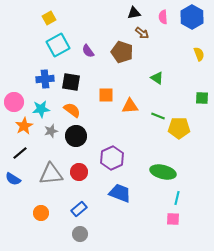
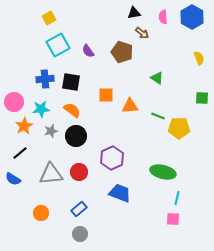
yellow semicircle: moved 4 px down
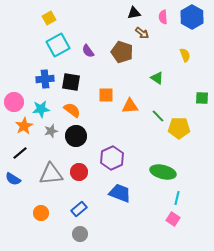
yellow semicircle: moved 14 px left, 3 px up
green line: rotated 24 degrees clockwise
pink square: rotated 32 degrees clockwise
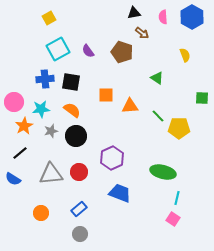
cyan square: moved 4 px down
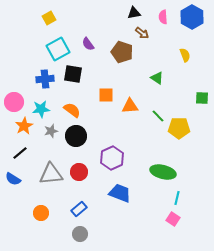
purple semicircle: moved 7 px up
black square: moved 2 px right, 8 px up
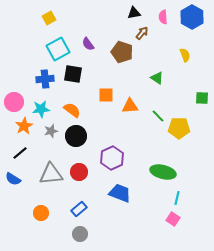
brown arrow: rotated 88 degrees counterclockwise
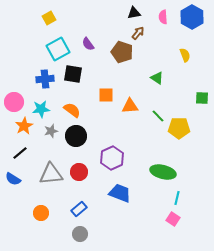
brown arrow: moved 4 px left
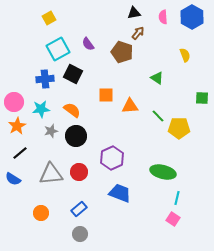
black square: rotated 18 degrees clockwise
orange star: moved 7 px left
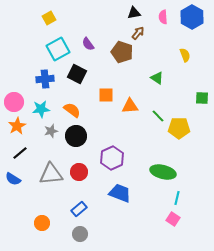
black square: moved 4 px right
orange circle: moved 1 px right, 10 px down
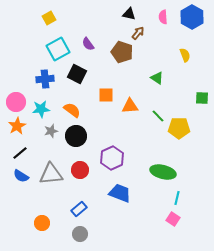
black triangle: moved 5 px left, 1 px down; rotated 24 degrees clockwise
pink circle: moved 2 px right
red circle: moved 1 px right, 2 px up
blue semicircle: moved 8 px right, 3 px up
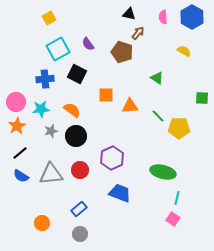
yellow semicircle: moved 1 px left, 4 px up; rotated 40 degrees counterclockwise
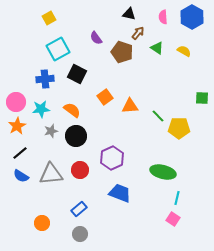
purple semicircle: moved 8 px right, 6 px up
green triangle: moved 30 px up
orange square: moved 1 px left, 2 px down; rotated 35 degrees counterclockwise
